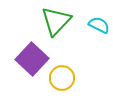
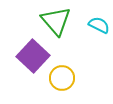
green triangle: rotated 24 degrees counterclockwise
purple square: moved 1 px right, 3 px up
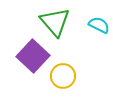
green triangle: moved 1 px left, 1 px down
yellow circle: moved 1 px right, 2 px up
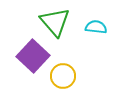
cyan semicircle: moved 3 px left, 2 px down; rotated 20 degrees counterclockwise
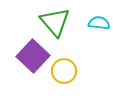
cyan semicircle: moved 3 px right, 4 px up
yellow circle: moved 1 px right, 5 px up
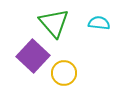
green triangle: moved 1 px left, 1 px down
yellow circle: moved 2 px down
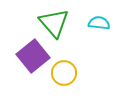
purple square: rotated 8 degrees clockwise
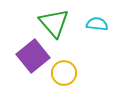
cyan semicircle: moved 2 px left, 1 px down
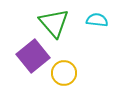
cyan semicircle: moved 4 px up
